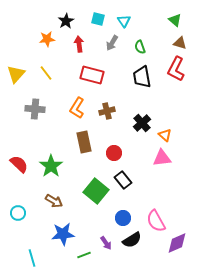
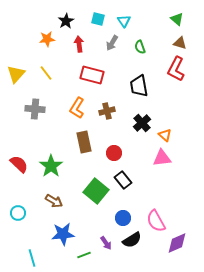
green triangle: moved 2 px right, 1 px up
black trapezoid: moved 3 px left, 9 px down
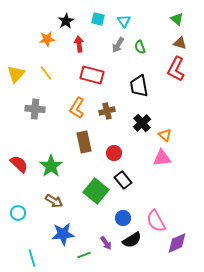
gray arrow: moved 6 px right, 2 px down
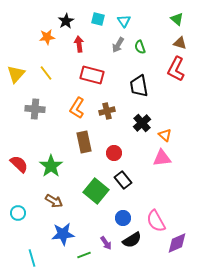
orange star: moved 2 px up
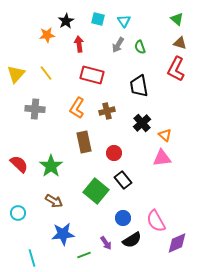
orange star: moved 2 px up
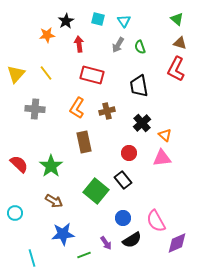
red circle: moved 15 px right
cyan circle: moved 3 px left
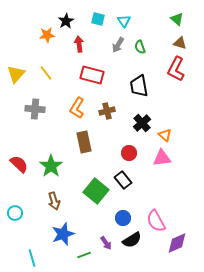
brown arrow: rotated 42 degrees clockwise
blue star: rotated 15 degrees counterclockwise
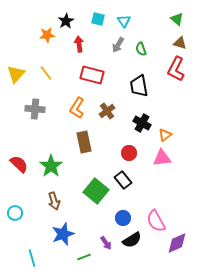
green semicircle: moved 1 px right, 2 px down
brown cross: rotated 21 degrees counterclockwise
black cross: rotated 18 degrees counterclockwise
orange triangle: rotated 40 degrees clockwise
green line: moved 2 px down
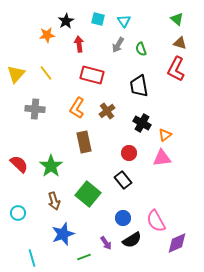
green square: moved 8 px left, 3 px down
cyan circle: moved 3 px right
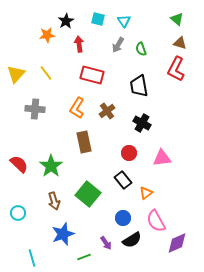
orange triangle: moved 19 px left, 58 px down
